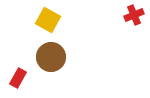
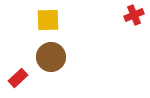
yellow square: rotated 30 degrees counterclockwise
red rectangle: rotated 18 degrees clockwise
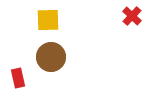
red cross: moved 2 px left, 1 px down; rotated 24 degrees counterclockwise
red rectangle: rotated 60 degrees counterclockwise
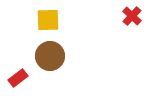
brown circle: moved 1 px left, 1 px up
red rectangle: rotated 66 degrees clockwise
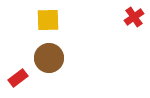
red cross: moved 2 px right, 1 px down; rotated 12 degrees clockwise
brown circle: moved 1 px left, 2 px down
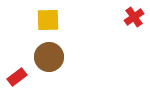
brown circle: moved 1 px up
red rectangle: moved 1 px left, 1 px up
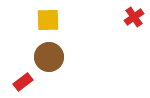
red rectangle: moved 6 px right, 5 px down
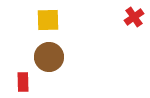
red rectangle: rotated 54 degrees counterclockwise
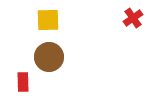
red cross: moved 1 px left, 1 px down
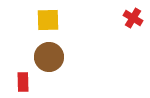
red cross: rotated 24 degrees counterclockwise
